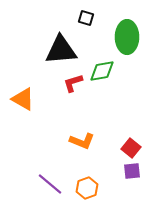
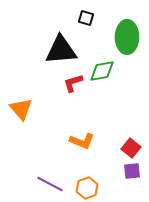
orange triangle: moved 2 px left, 10 px down; rotated 20 degrees clockwise
purple line: rotated 12 degrees counterclockwise
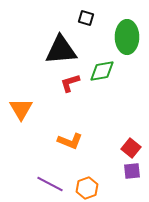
red L-shape: moved 3 px left
orange triangle: rotated 10 degrees clockwise
orange L-shape: moved 12 px left
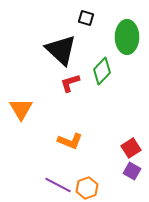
black triangle: rotated 48 degrees clockwise
green diamond: rotated 36 degrees counterclockwise
red square: rotated 18 degrees clockwise
purple square: rotated 36 degrees clockwise
purple line: moved 8 px right, 1 px down
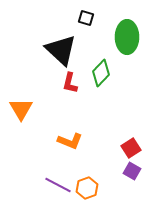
green diamond: moved 1 px left, 2 px down
red L-shape: rotated 60 degrees counterclockwise
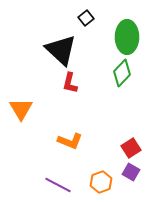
black square: rotated 35 degrees clockwise
green diamond: moved 21 px right
purple square: moved 1 px left, 1 px down
orange hexagon: moved 14 px right, 6 px up
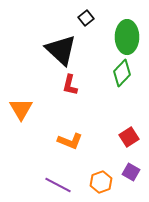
red L-shape: moved 2 px down
red square: moved 2 px left, 11 px up
